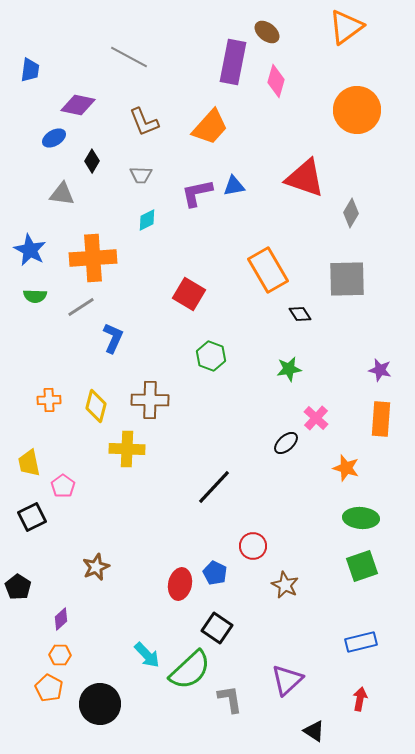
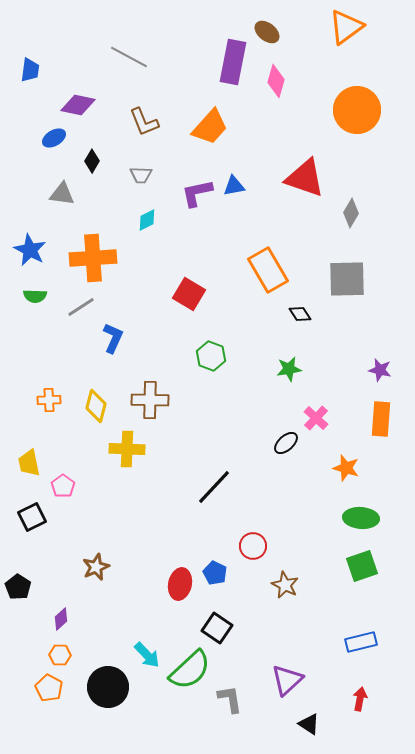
black circle at (100, 704): moved 8 px right, 17 px up
black triangle at (314, 731): moved 5 px left, 7 px up
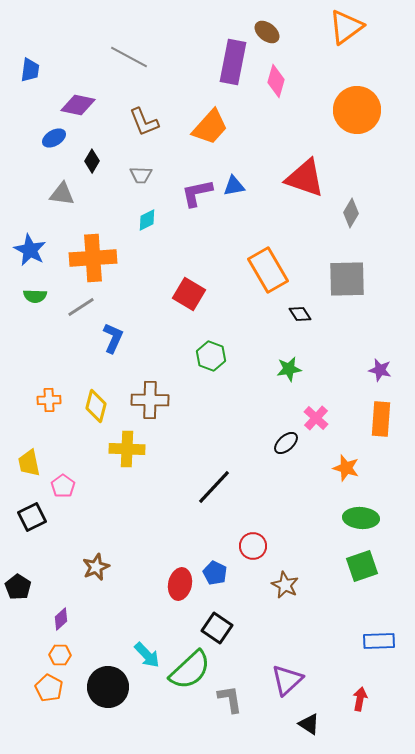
blue rectangle at (361, 642): moved 18 px right, 1 px up; rotated 12 degrees clockwise
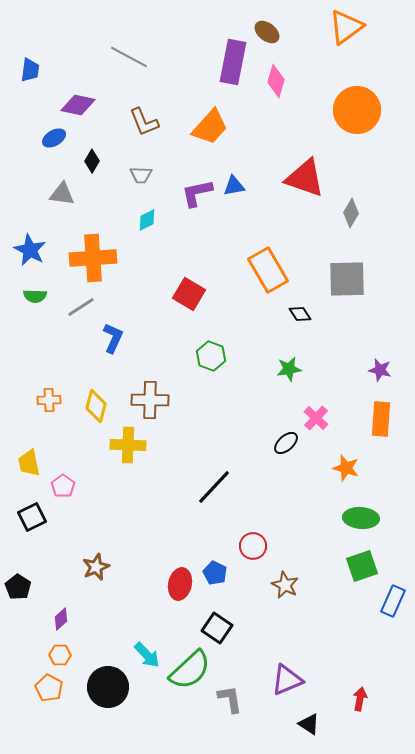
yellow cross at (127, 449): moved 1 px right, 4 px up
blue rectangle at (379, 641): moved 14 px right, 40 px up; rotated 64 degrees counterclockwise
purple triangle at (287, 680): rotated 20 degrees clockwise
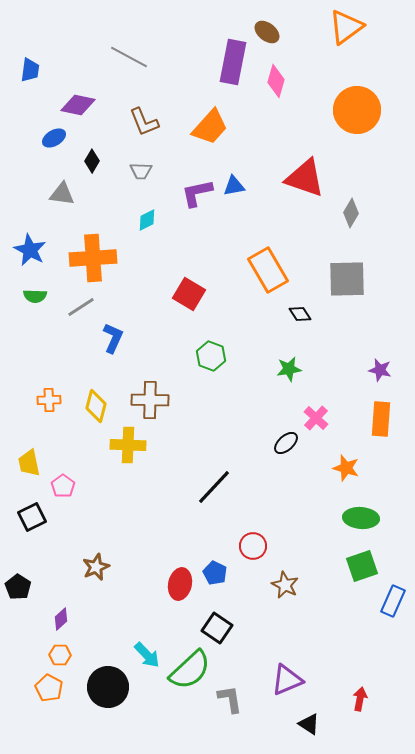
gray trapezoid at (141, 175): moved 4 px up
